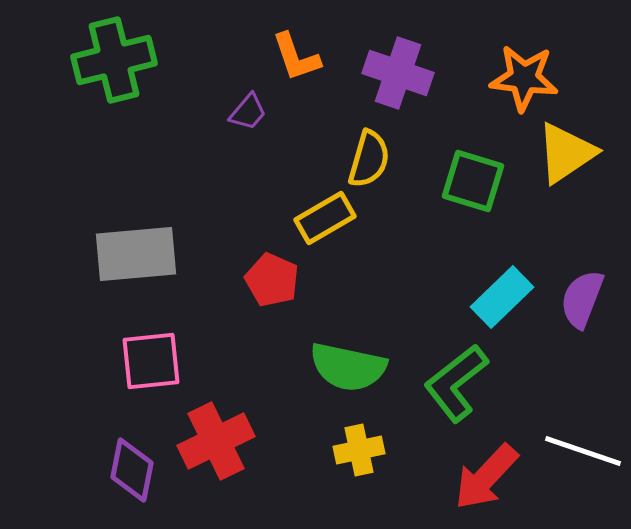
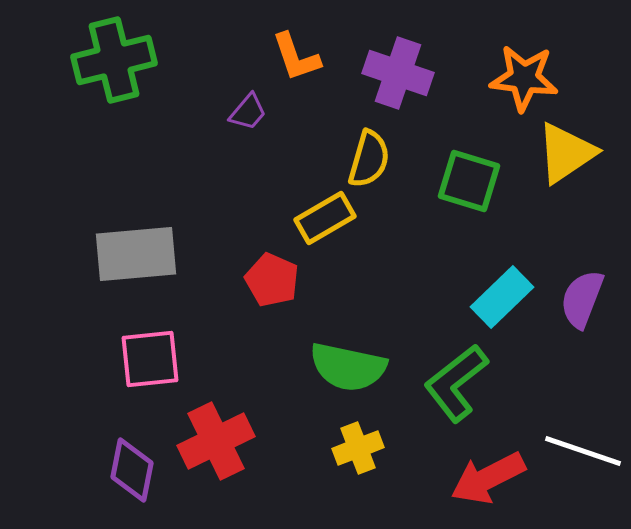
green square: moved 4 px left
pink square: moved 1 px left, 2 px up
yellow cross: moved 1 px left, 2 px up; rotated 9 degrees counterclockwise
red arrow: moved 2 px right, 1 px down; rotated 20 degrees clockwise
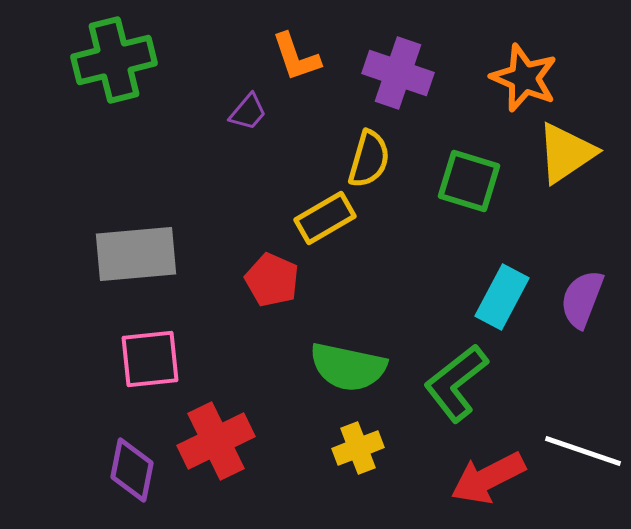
orange star: rotated 16 degrees clockwise
cyan rectangle: rotated 18 degrees counterclockwise
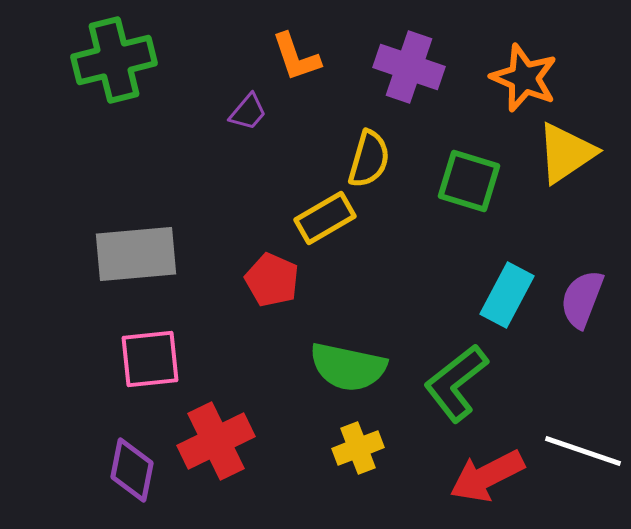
purple cross: moved 11 px right, 6 px up
cyan rectangle: moved 5 px right, 2 px up
red arrow: moved 1 px left, 2 px up
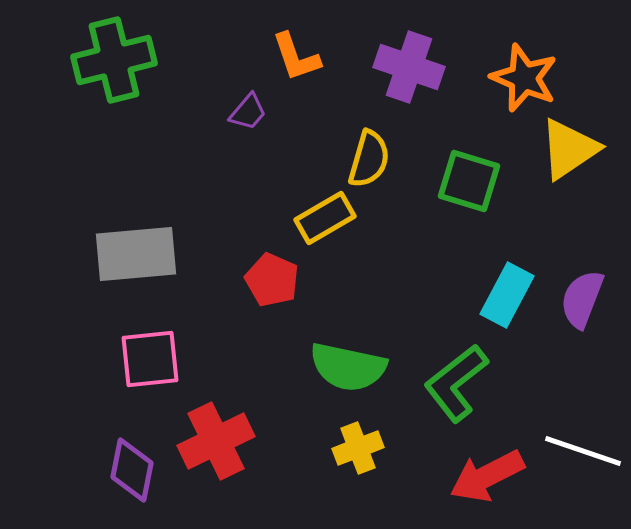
yellow triangle: moved 3 px right, 4 px up
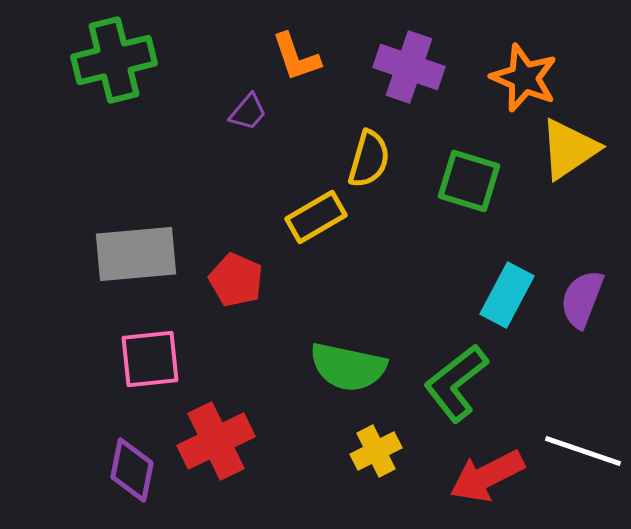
yellow rectangle: moved 9 px left, 1 px up
red pentagon: moved 36 px left
yellow cross: moved 18 px right, 3 px down; rotated 6 degrees counterclockwise
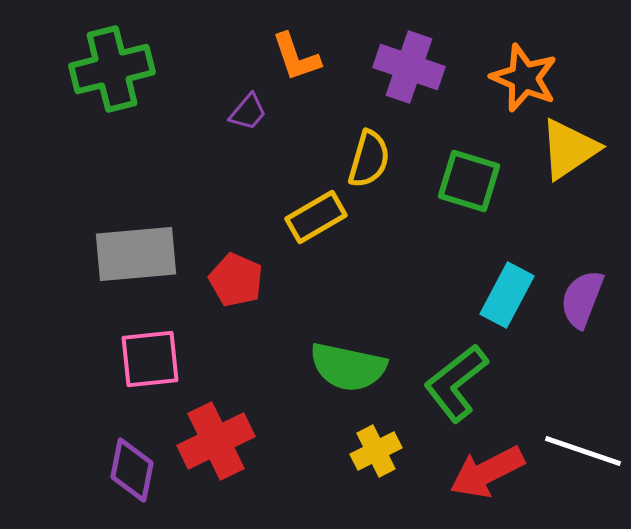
green cross: moved 2 px left, 9 px down
red arrow: moved 4 px up
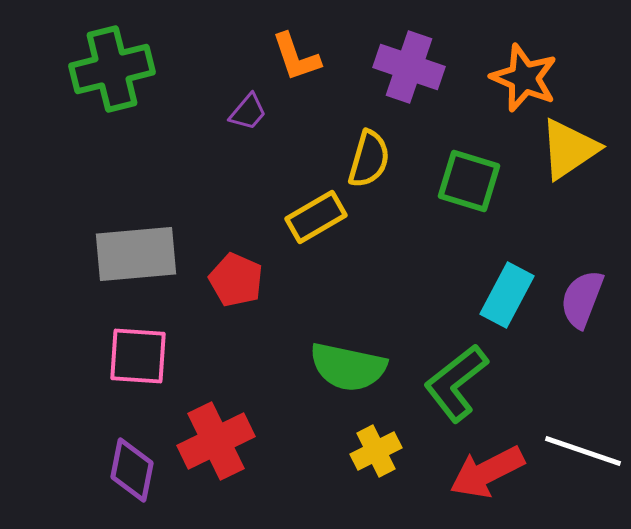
pink square: moved 12 px left, 3 px up; rotated 10 degrees clockwise
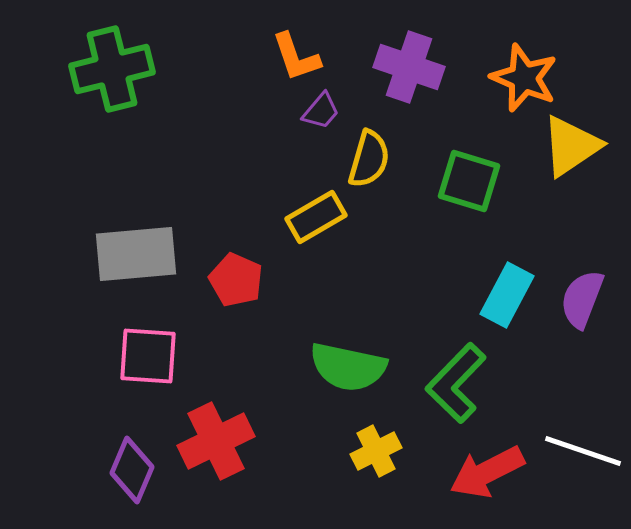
purple trapezoid: moved 73 px right, 1 px up
yellow triangle: moved 2 px right, 3 px up
pink square: moved 10 px right
green L-shape: rotated 8 degrees counterclockwise
purple diamond: rotated 12 degrees clockwise
